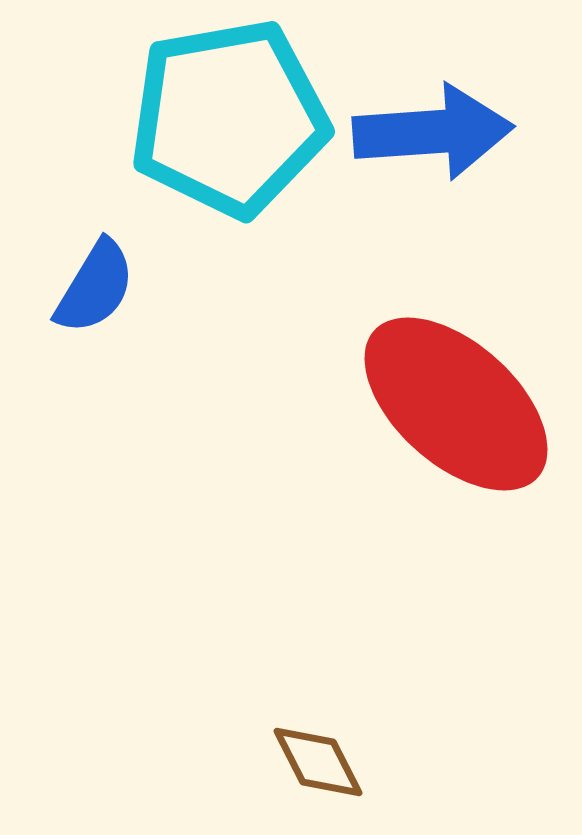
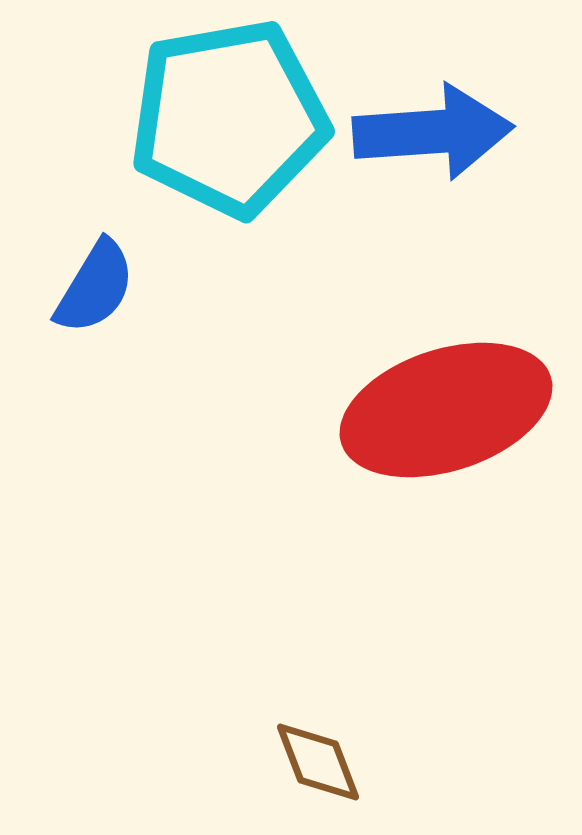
red ellipse: moved 10 px left, 6 px down; rotated 60 degrees counterclockwise
brown diamond: rotated 6 degrees clockwise
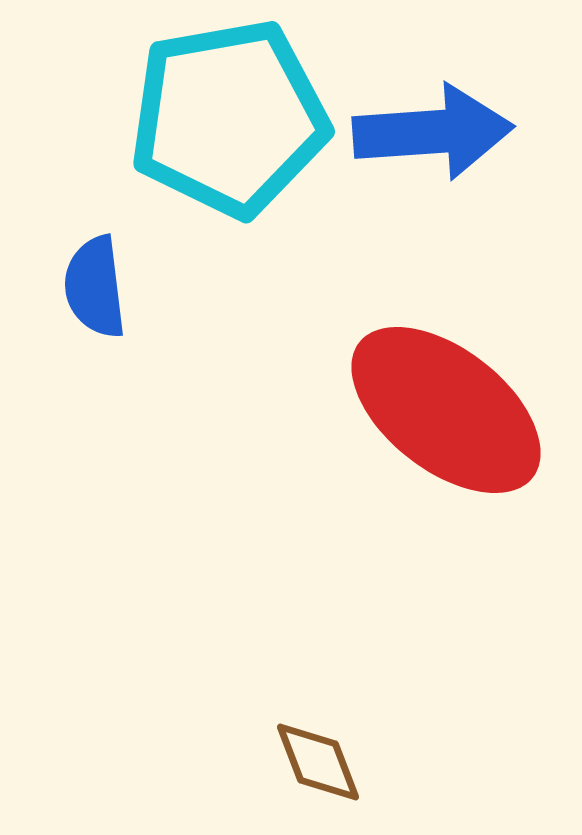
blue semicircle: rotated 142 degrees clockwise
red ellipse: rotated 56 degrees clockwise
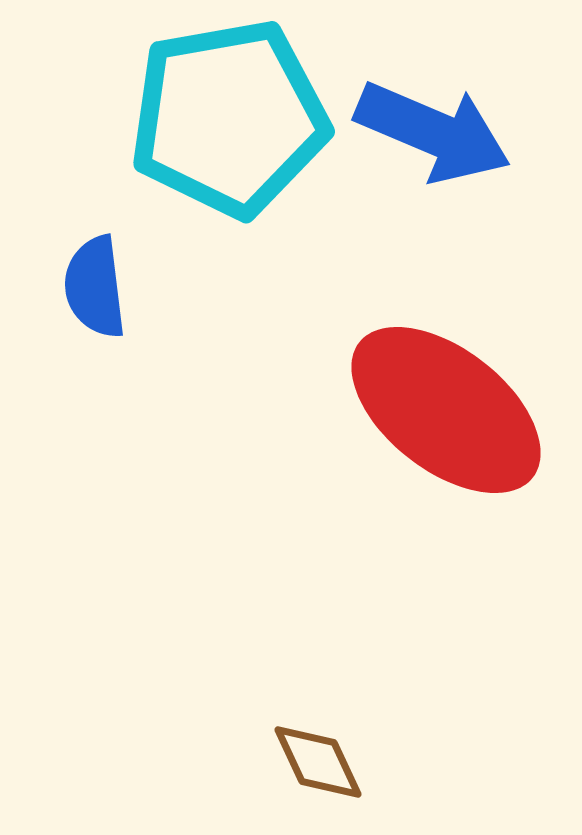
blue arrow: rotated 27 degrees clockwise
brown diamond: rotated 4 degrees counterclockwise
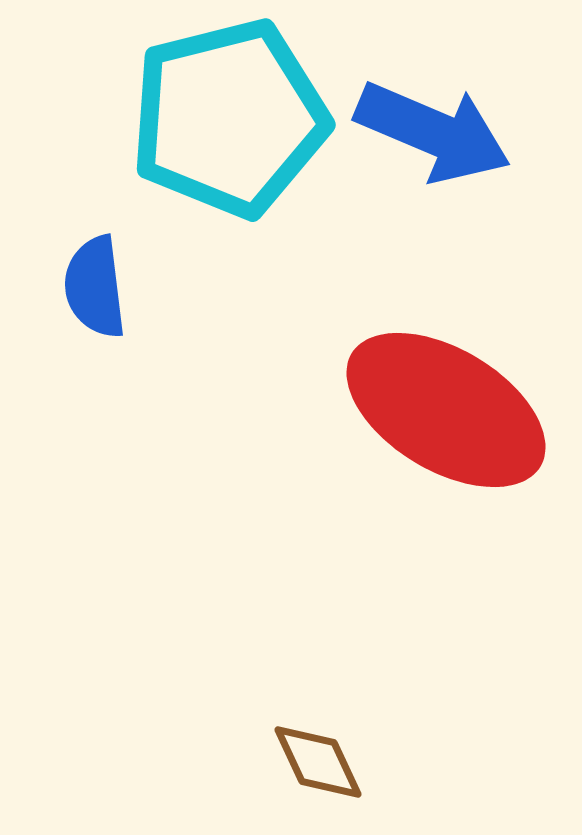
cyan pentagon: rotated 4 degrees counterclockwise
red ellipse: rotated 7 degrees counterclockwise
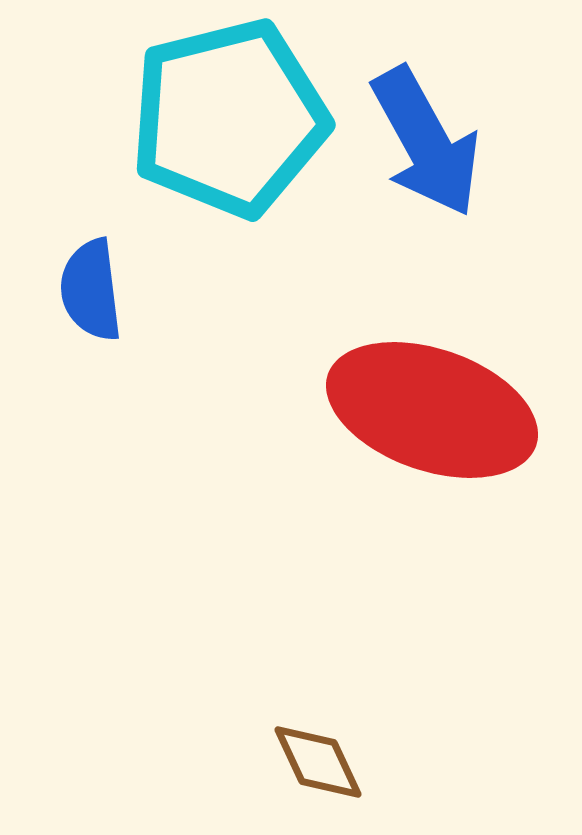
blue arrow: moved 7 px left, 10 px down; rotated 38 degrees clockwise
blue semicircle: moved 4 px left, 3 px down
red ellipse: moved 14 px left; rotated 12 degrees counterclockwise
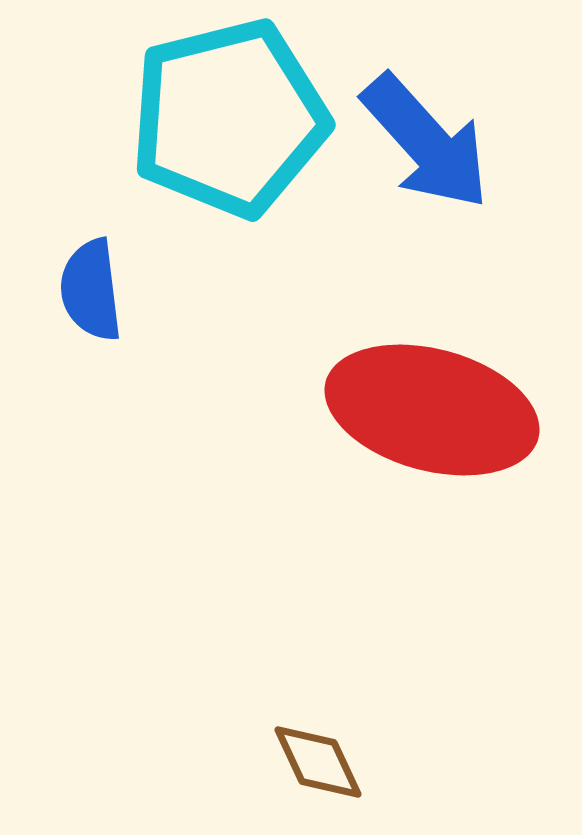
blue arrow: rotated 13 degrees counterclockwise
red ellipse: rotated 4 degrees counterclockwise
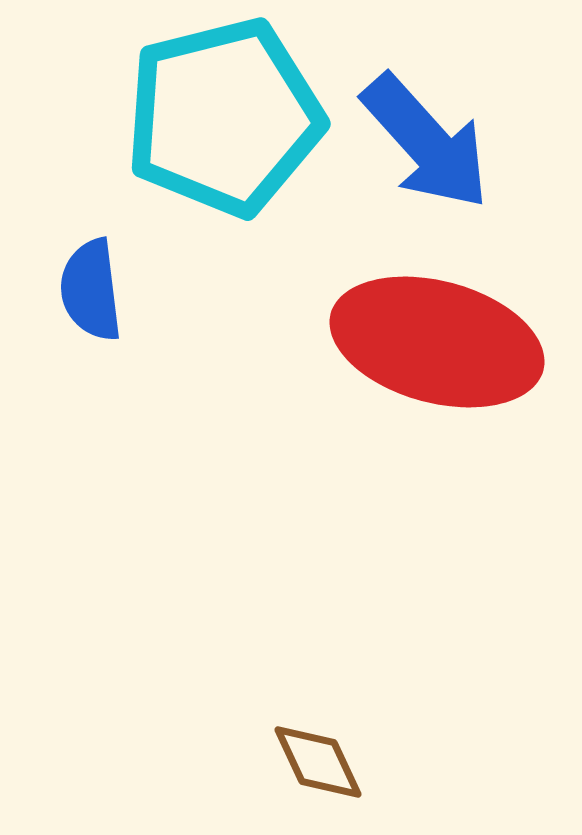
cyan pentagon: moved 5 px left, 1 px up
red ellipse: moved 5 px right, 68 px up
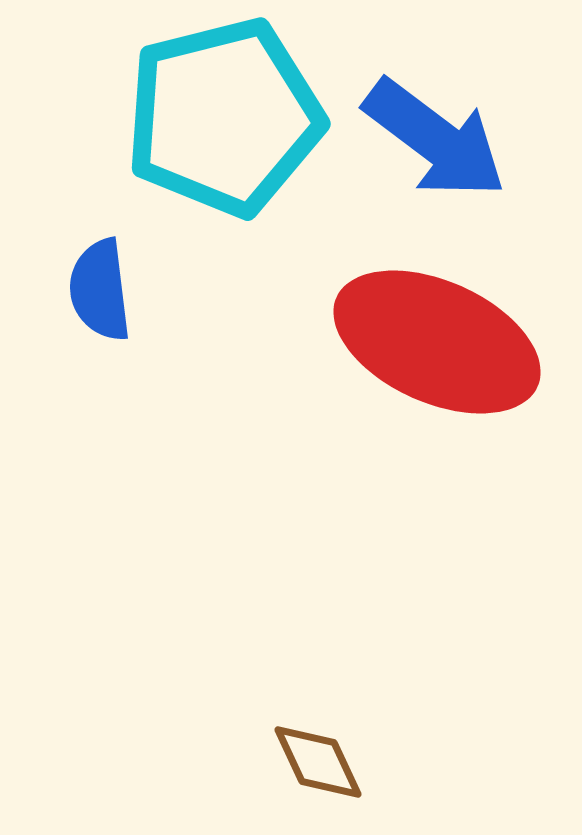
blue arrow: moved 9 px right, 3 px up; rotated 11 degrees counterclockwise
blue semicircle: moved 9 px right
red ellipse: rotated 9 degrees clockwise
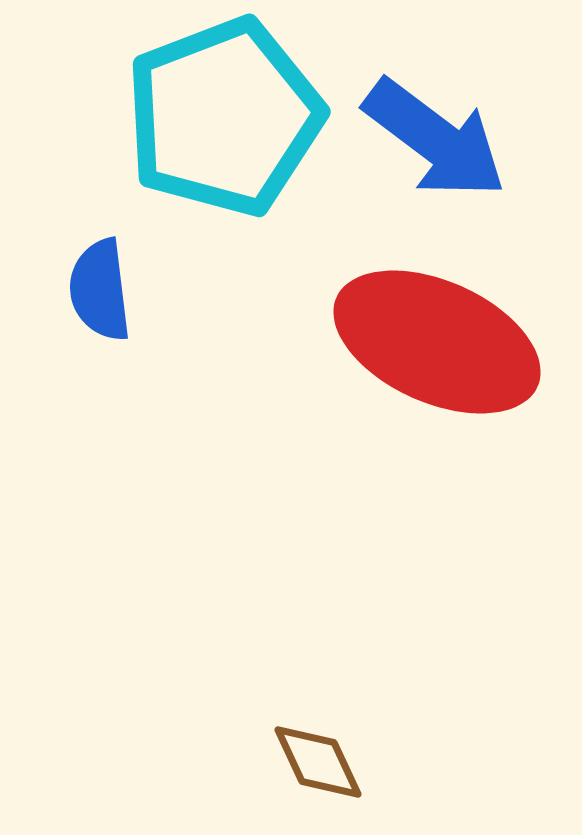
cyan pentagon: rotated 7 degrees counterclockwise
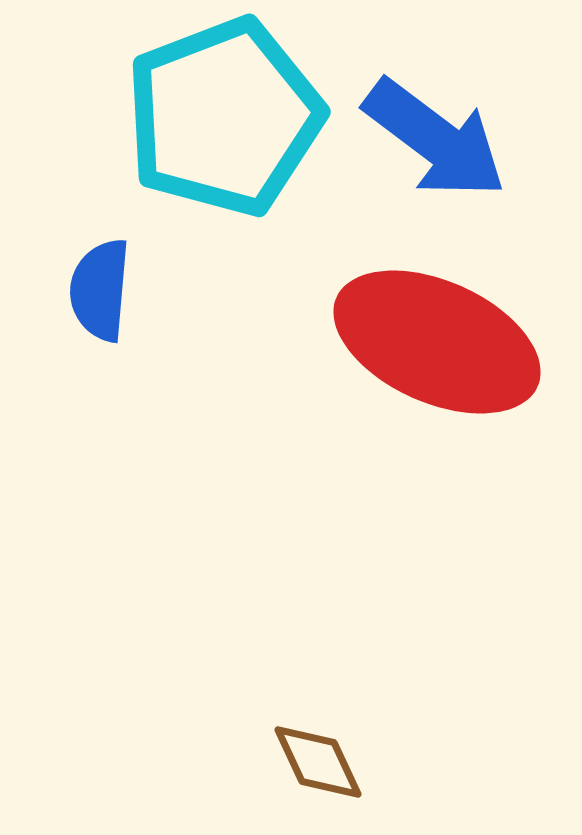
blue semicircle: rotated 12 degrees clockwise
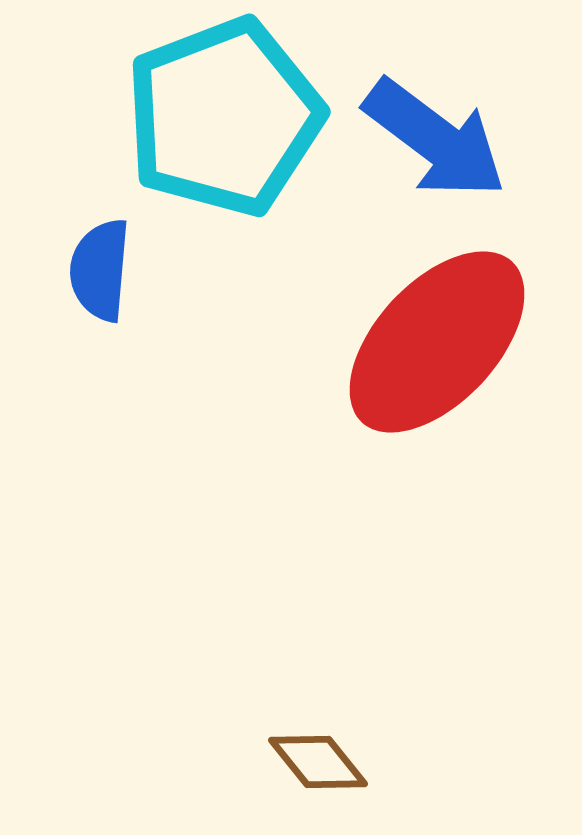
blue semicircle: moved 20 px up
red ellipse: rotated 71 degrees counterclockwise
brown diamond: rotated 14 degrees counterclockwise
